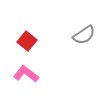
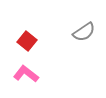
gray semicircle: moved 3 px up
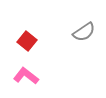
pink L-shape: moved 2 px down
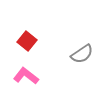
gray semicircle: moved 2 px left, 22 px down
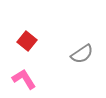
pink L-shape: moved 2 px left, 3 px down; rotated 20 degrees clockwise
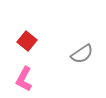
pink L-shape: rotated 120 degrees counterclockwise
